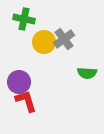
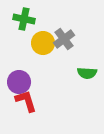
yellow circle: moved 1 px left, 1 px down
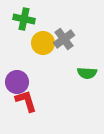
purple circle: moved 2 px left
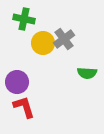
red L-shape: moved 2 px left, 6 px down
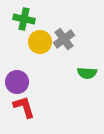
yellow circle: moved 3 px left, 1 px up
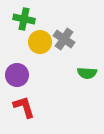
gray cross: rotated 20 degrees counterclockwise
purple circle: moved 7 px up
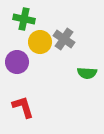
purple circle: moved 13 px up
red L-shape: moved 1 px left
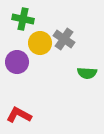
green cross: moved 1 px left
yellow circle: moved 1 px down
red L-shape: moved 4 px left, 8 px down; rotated 45 degrees counterclockwise
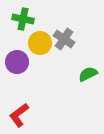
green semicircle: moved 1 px right, 1 px down; rotated 150 degrees clockwise
red L-shape: rotated 65 degrees counterclockwise
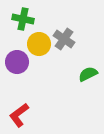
yellow circle: moved 1 px left, 1 px down
